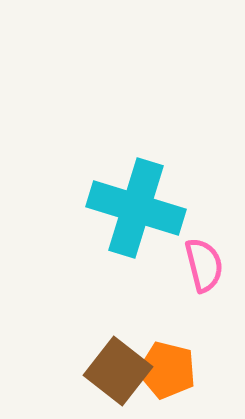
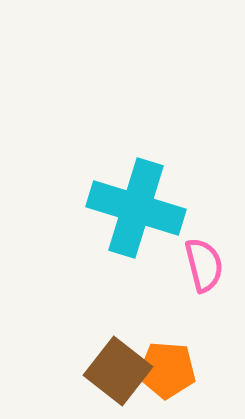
orange pentagon: rotated 10 degrees counterclockwise
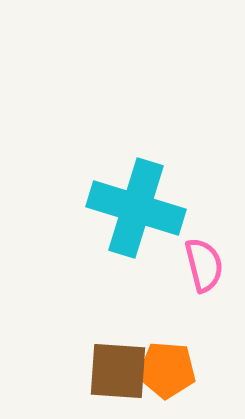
brown square: rotated 34 degrees counterclockwise
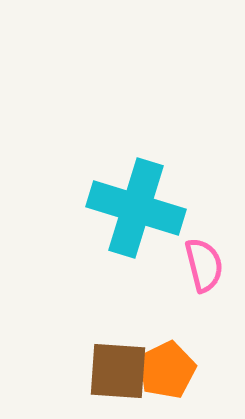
orange pentagon: rotated 30 degrees counterclockwise
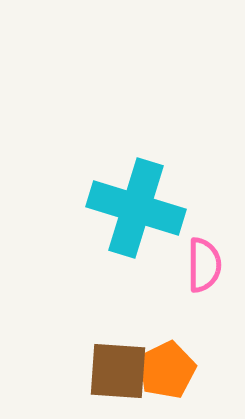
pink semicircle: rotated 14 degrees clockwise
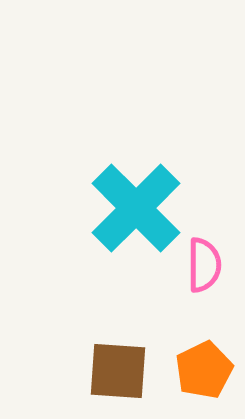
cyan cross: rotated 28 degrees clockwise
orange pentagon: moved 37 px right
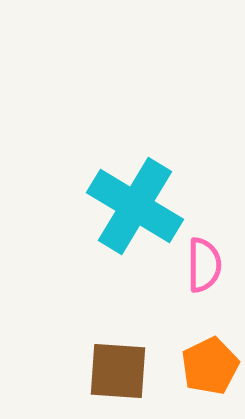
cyan cross: moved 1 px left, 2 px up; rotated 14 degrees counterclockwise
orange pentagon: moved 6 px right, 4 px up
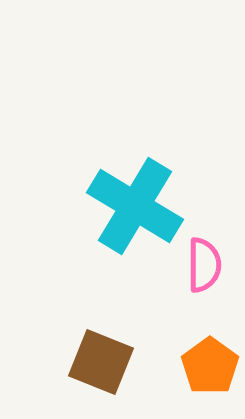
orange pentagon: rotated 10 degrees counterclockwise
brown square: moved 17 px left, 9 px up; rotated 18 degrees clockwise
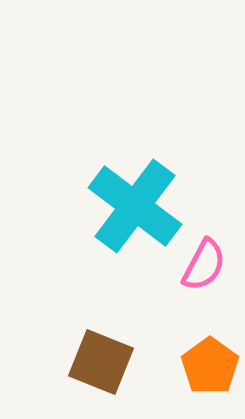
cyan cross: rotated 6 degrees clockwise
pink semicircle: rotated 28 degrees clockwise
